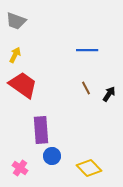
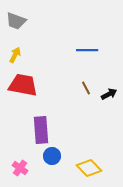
red trapezoid: rotated 24 degrees counterclockwise
black arrow: rotated 28 degrees clockwise
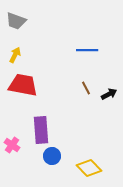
pink cross: moved 8 px left, 23 px up
